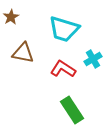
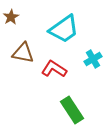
cyan trapezoid: rotated 52 degrees counterclockwise
red L-shape: moved 9 px left
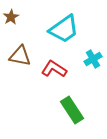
brown triangle: moved 3 px left, 3 px down
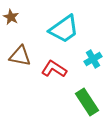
brown star: rotated 14 degrees counterclockwise
green rectangle: moved 15 px right, 8 px up
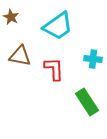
cyan trapezoid: moved 6 px left, 3 px up
cyan cross: rotated 36 degrees clockwise
red L-shape: rotated 55 degrees clockwise
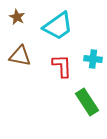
brown star: moved 6 px right
red L-shape: moved 8 px right, 3 px up
